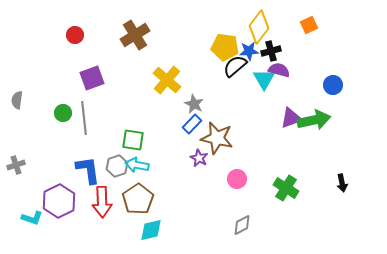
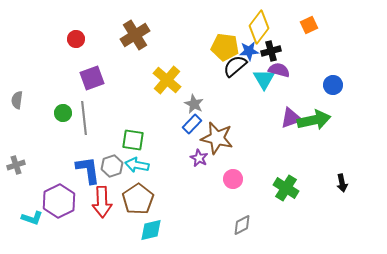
red circle: moved 1 px right, 4 px down
gray hexagon: moved 5 px left
pink circle: moved 4 px left
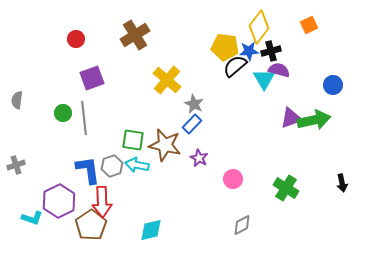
brown star: moved 52 px left, 7 px down
brown pentagon: moved 47 px left, 26 px down
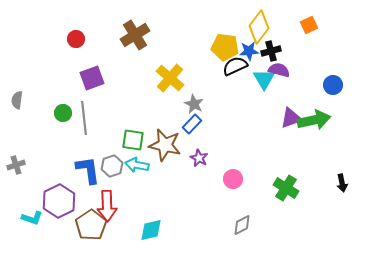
black semicircle: rotated 15 degrees clockwise
yellow cross: moved 3 px right, 2 px up
red arrow: moved 5 px right, 4 px down
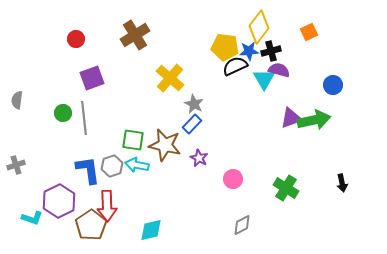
orange square: moved 7 px down
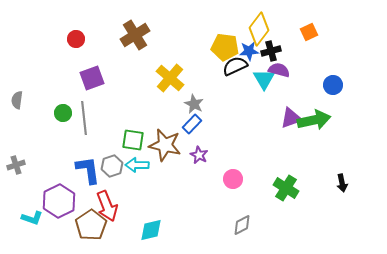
yellow diamond: moved 2 px down
purple star: moved 3 px up
cyan arrow: rotated 10 degrees counterclockwise
red arrow: rotated 20 degrees counterclockwise
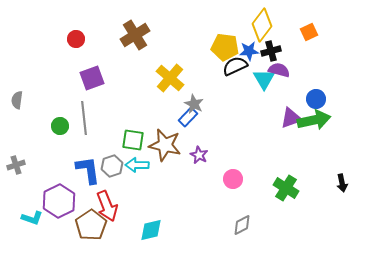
yellow diamond: moved 3 px right, 4 px up
blue circle: moved 17 px left, 14 px down
green circle: moved 3 px left, 13 px down
blue rectangle: moved 4 px left, 7 px up
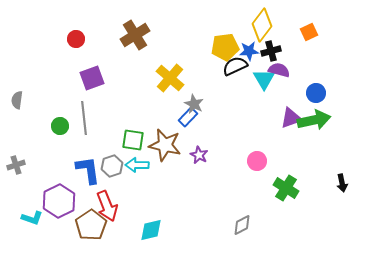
yellow pentagon: rotated 16 degrees counterclockwise
blue circle: moved 6 px up
pink circle: moved 24 px right, 18 px up
